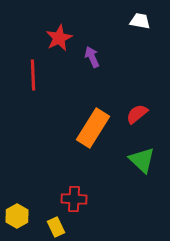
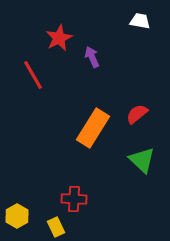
red line: rotated 28 degrees counterclockwise
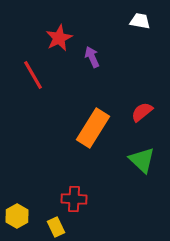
red semicircle: moved 5 px right, 2 px up
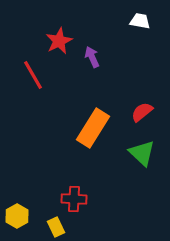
red star: moved 3 px down
green triangle: moved 7 px up
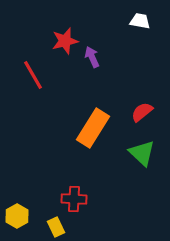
red star: moved 6 px right; rotated 12 degrees clockwise
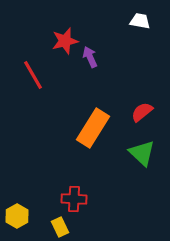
purple arrow: moved 2 px left
yellow rectangle: moved 4 px right
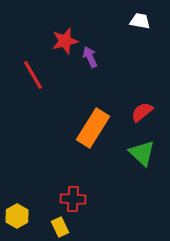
red cross: moved 1 px left
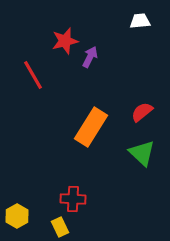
white trapezoid: rotated 15 degrees counterclockwise
purple arrow: rotated 50 degrees clockwise
orange rectangle: moved 2 px left, 1 px up
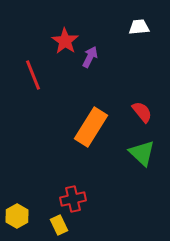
white trapezoid: moved 1 px left, 6 px down
red star: rotated 24 degrees counterclockwise
red line: rotated 8 degrees clockwise
red semicircle: rotated 90 degrees clockwise
red cross: rotated 15 degrees counterclockwise
yellow rectangle: moved 1 px left, 2 px up
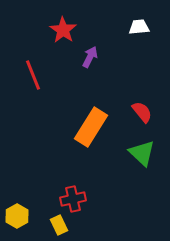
red star: moved 2 px left, 11 px up
